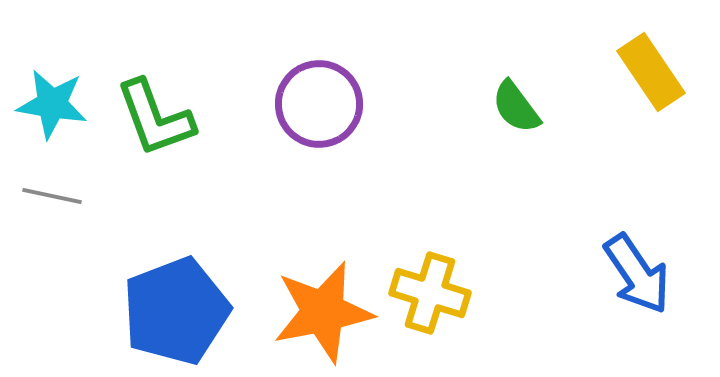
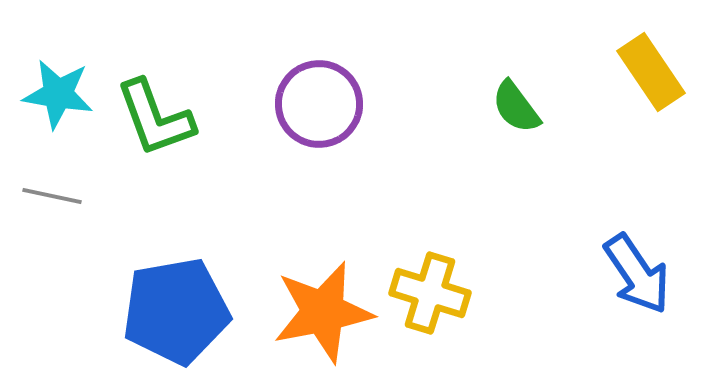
cyan star: moved 6 px right, 10 px up
blue pentagon: rotated 11 degrees clockwise
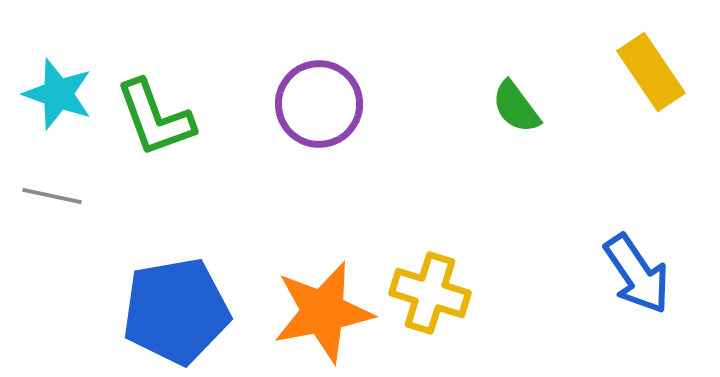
cyan star: rotated 10 degrees clockwise
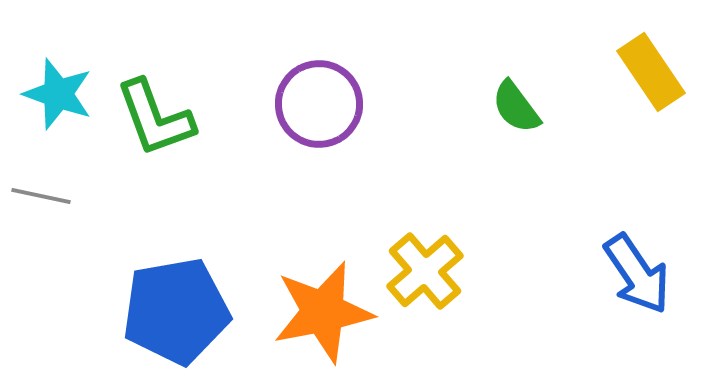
gray line: moved 11 px left
yellow cross: moved 5 px left, 22 px up; rotated 32 degrees clockwise
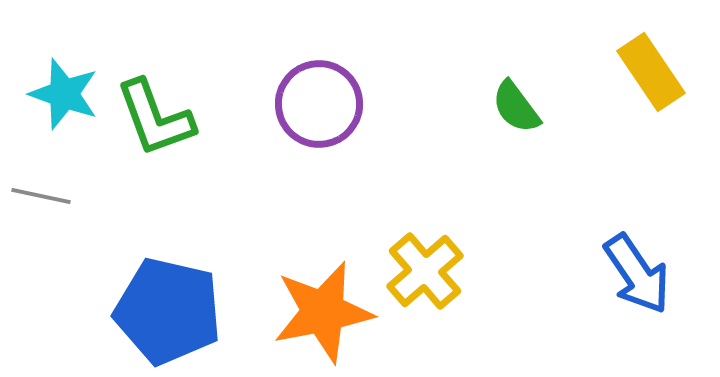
cyan star: moved 6 px right
blue pentagon: moved 8 px left; rotated 23 degrees clockwise
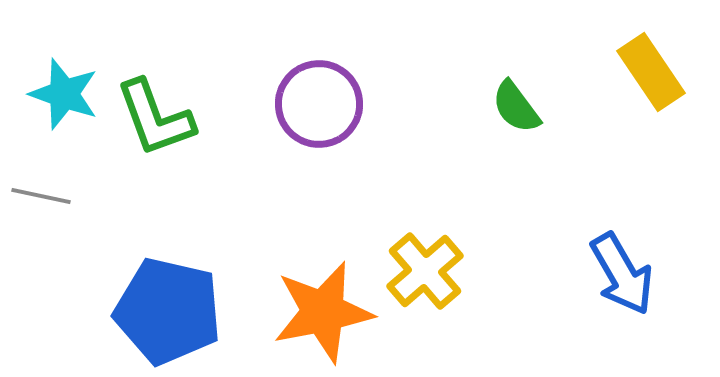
blue arrow: moved 15 px left; rotated 4 degrees clockwise
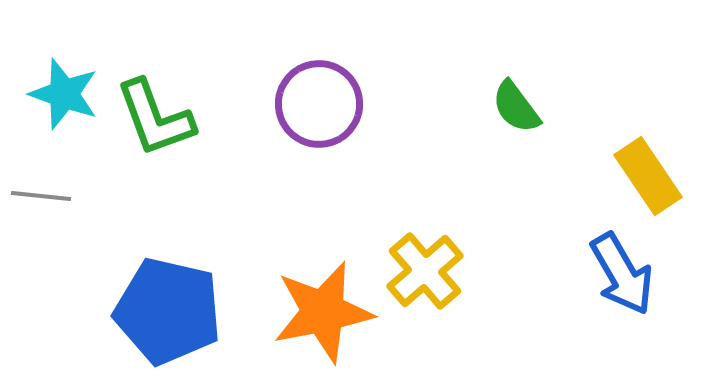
yellow rectangle: moved 3 px left, 104 px down
gray line: rotated 6 degrees counterclockwise
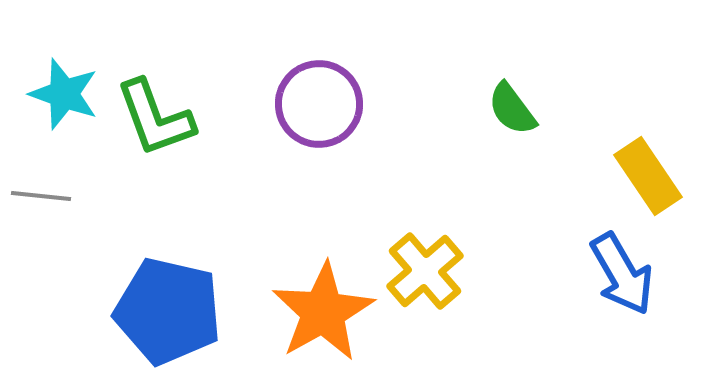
green semicircle: moved 4 px left, 2 px down
orange star: rotated 18 degrees counterclockwise
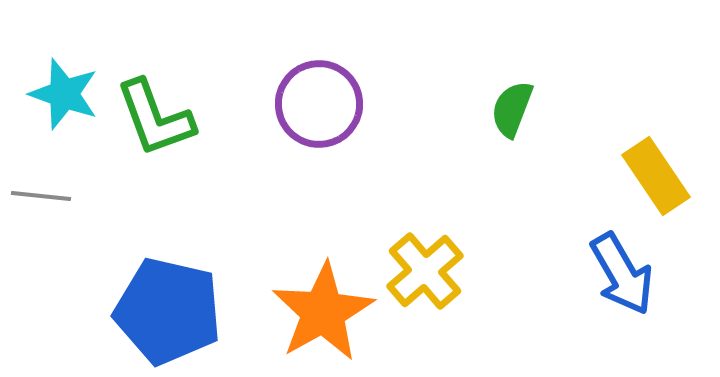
green semicircle: rotated 58 degrees clockwise
yellow rectangle: moved 8 px right
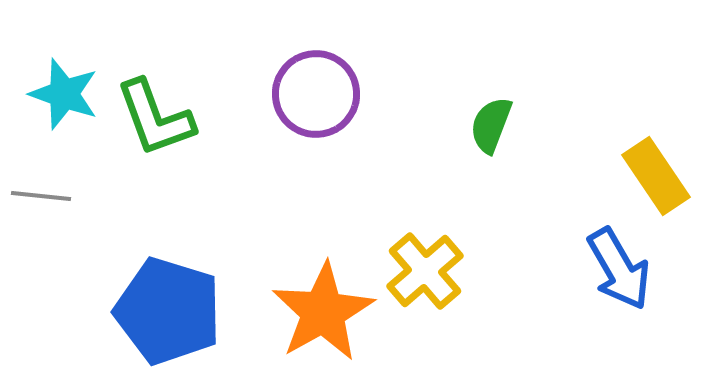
purple circle: moved 3 px left, 10 px up
green semicircle: moved 21 px left, 16 px down
blue arrow: moved 3 px left, 5 px up
blue pentagon: rotated 4 degrees clockwise
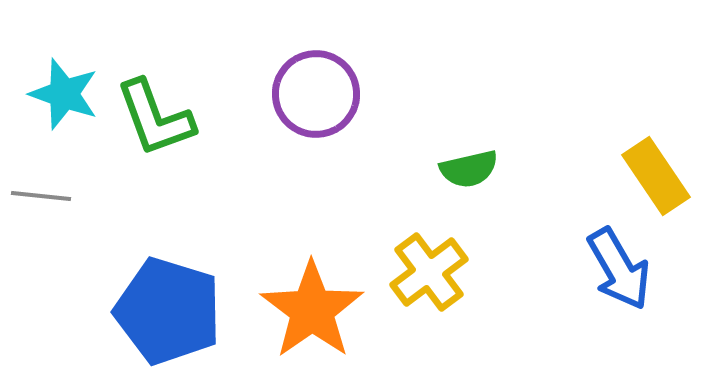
green semicircle: moved 22 px left, 44 px down; rotated 124 degrees counterclockwise
yellow cross: moved 4 px right, 1 px down; rotated 4 degrees clockwise
orange star: moved 11 px left, 2 px up; rotated 6 degrees counterclockwise
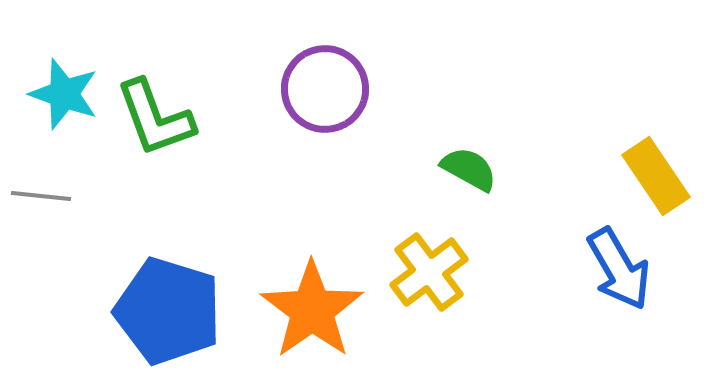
purple circle: moved 9 px right, 5 px up
green semicircle: rotated 138 degrees counterclockwise
